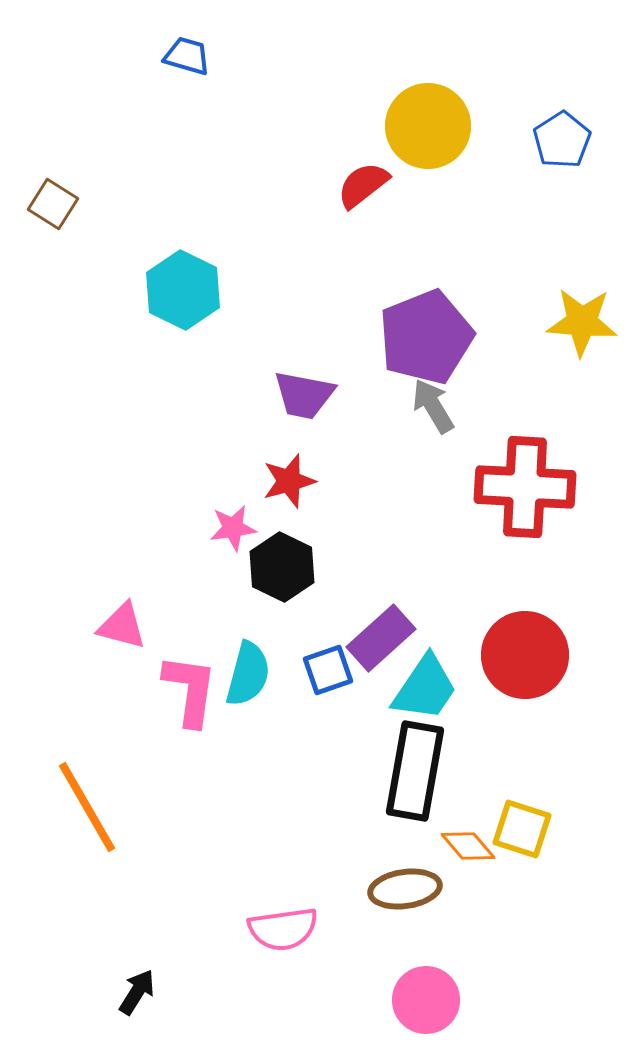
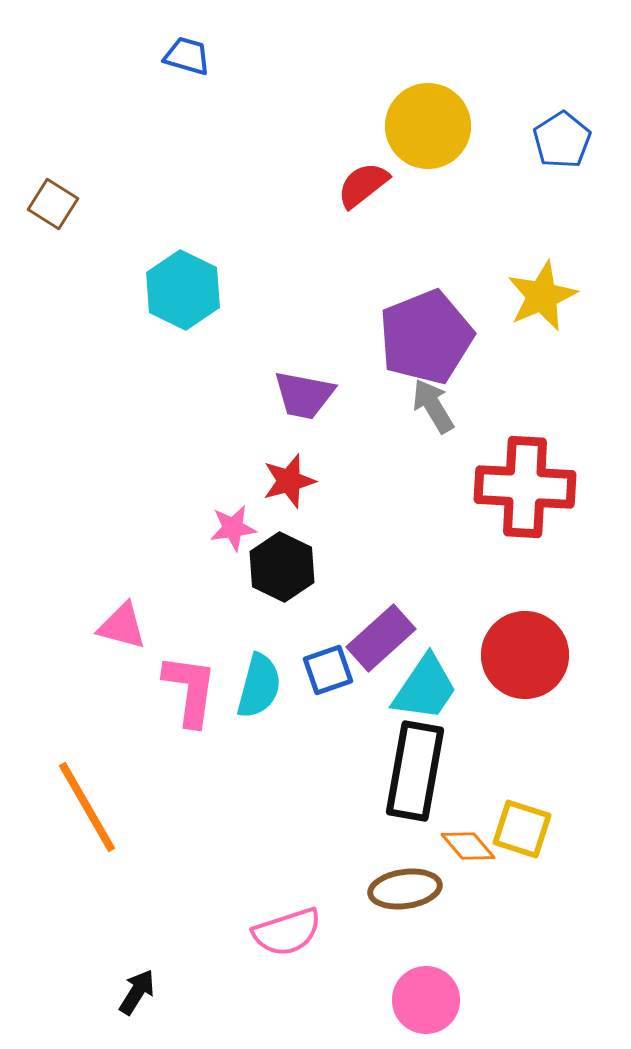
yellow star: moved 40 px left, 26 px up; rotated 28 degrees counterclockwise
cyan semicircle: moved 11 px right, 12 px down
pink semicircle: moved 4 px right, 3 px down; rotated 10 degrees counterclockwise
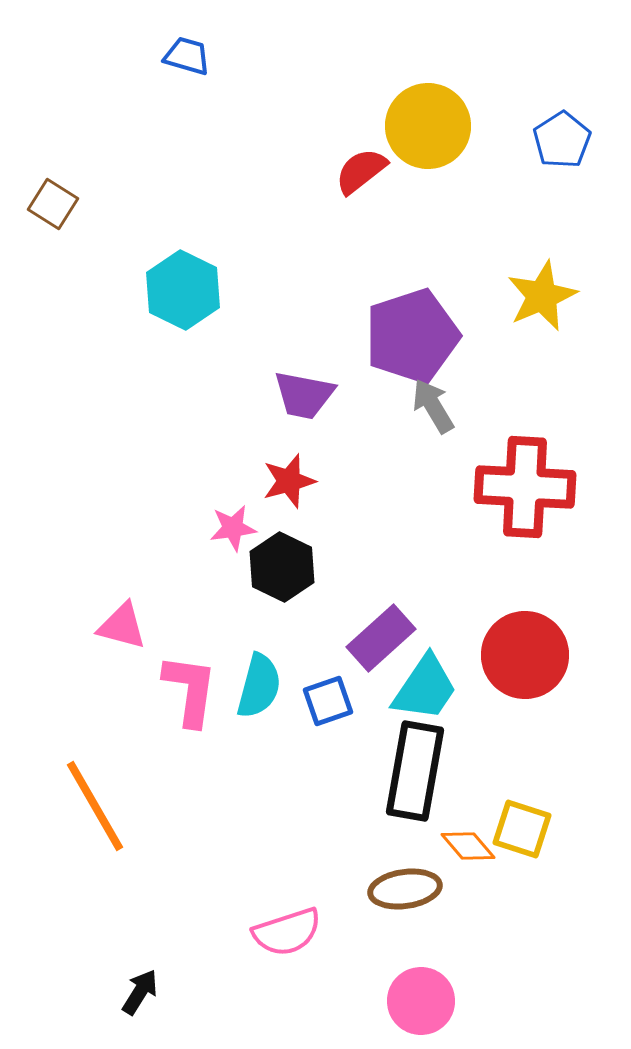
red semicircle: moved 2 px left, 14 px up
purple pentagon: moved 14 px left, 1 px up; rotated 4 degrees clockwise
blue square: moved 31 px down
orange line: moved 8 px right, 1 px up
black arrow: moved 3 px right
pink circle: moved 5 px left, 1 px down
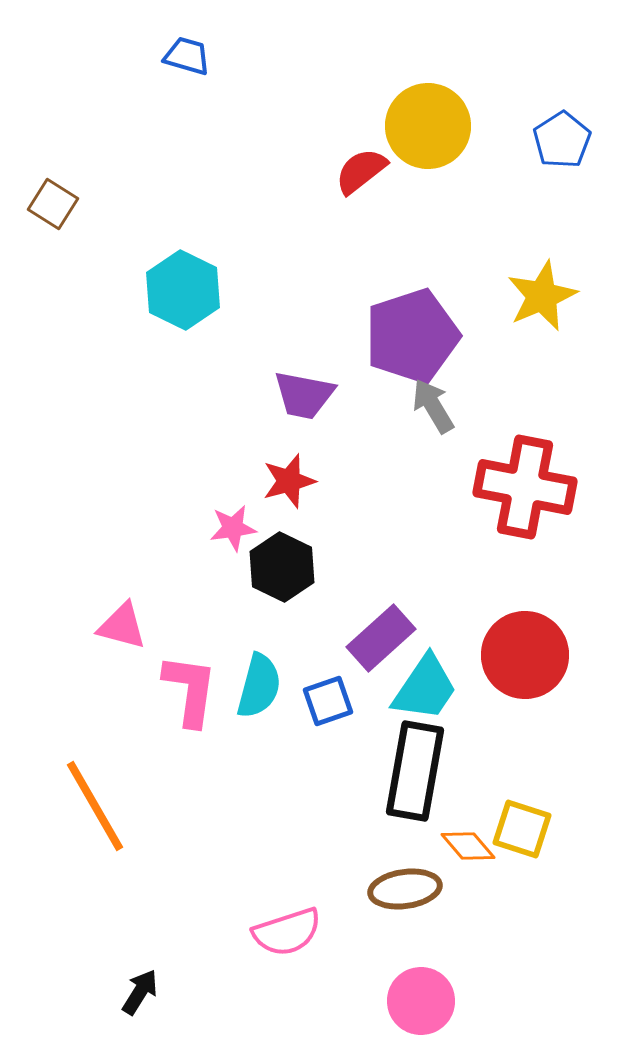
red cross: rotated 8 degrees clockwise
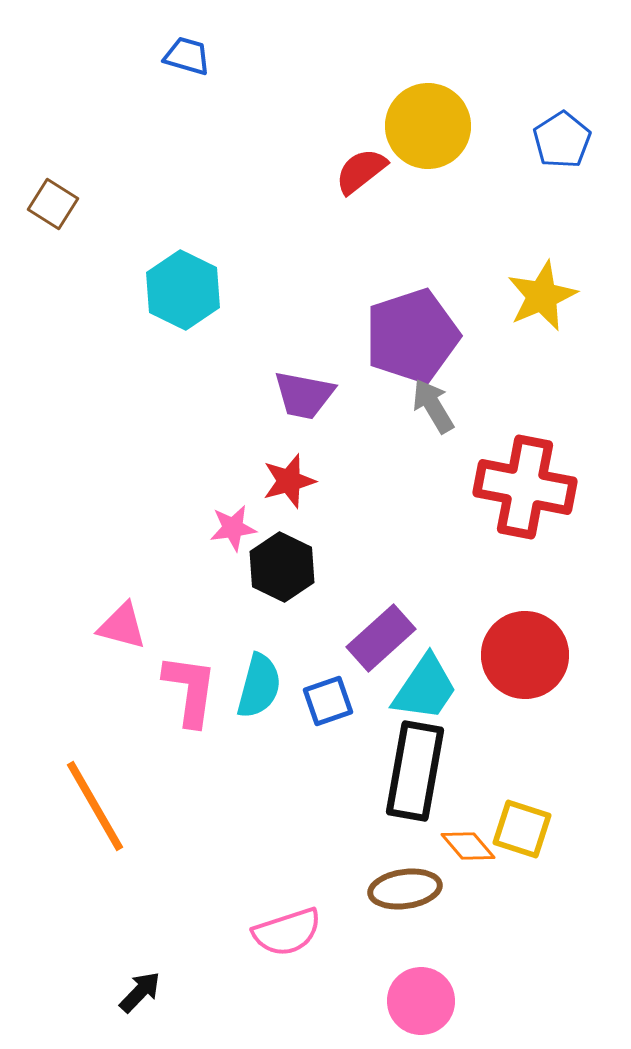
black arrow: rotated 12 degrees clockwise
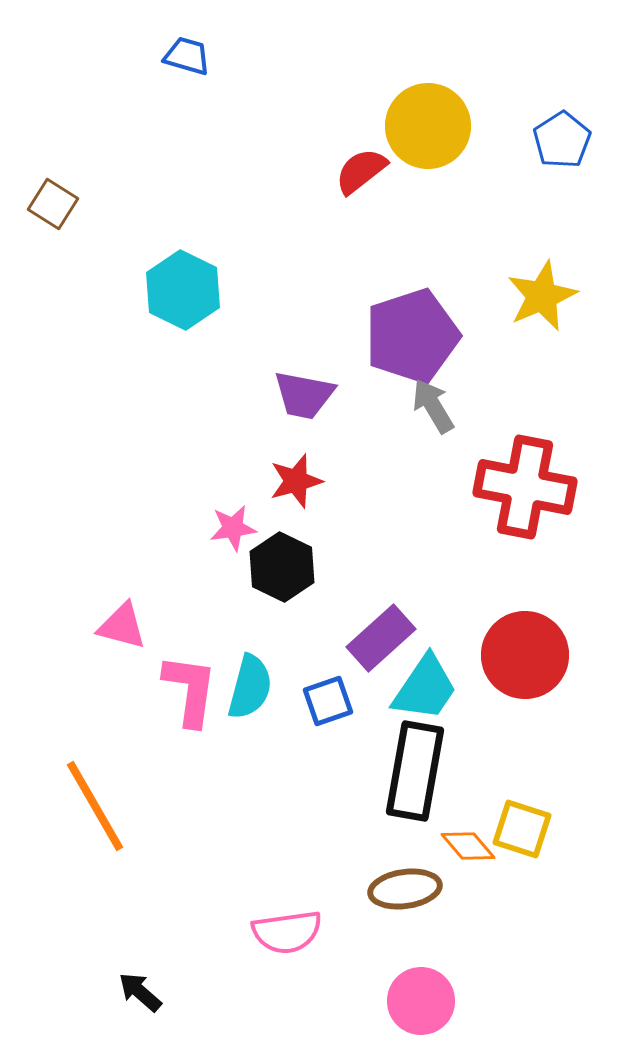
red star: moved 7 px right
cyan semicircle: moved 9 px left, 1 px down
pink semicircle: rotated 10 degrees clockwise
black arrow: rotated 93 degrees counterclockwise
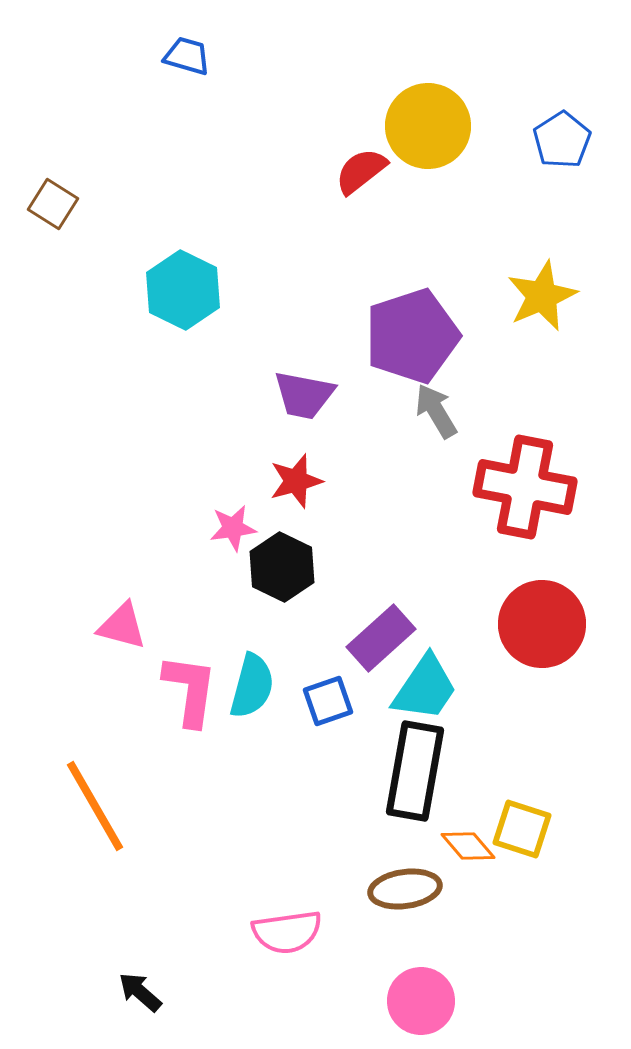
gray arrow: moved 3 px right, 5 px down
red circle: moved 17 px right, 31 px up
cyan semicircle: moved 2 px right, 1 px up
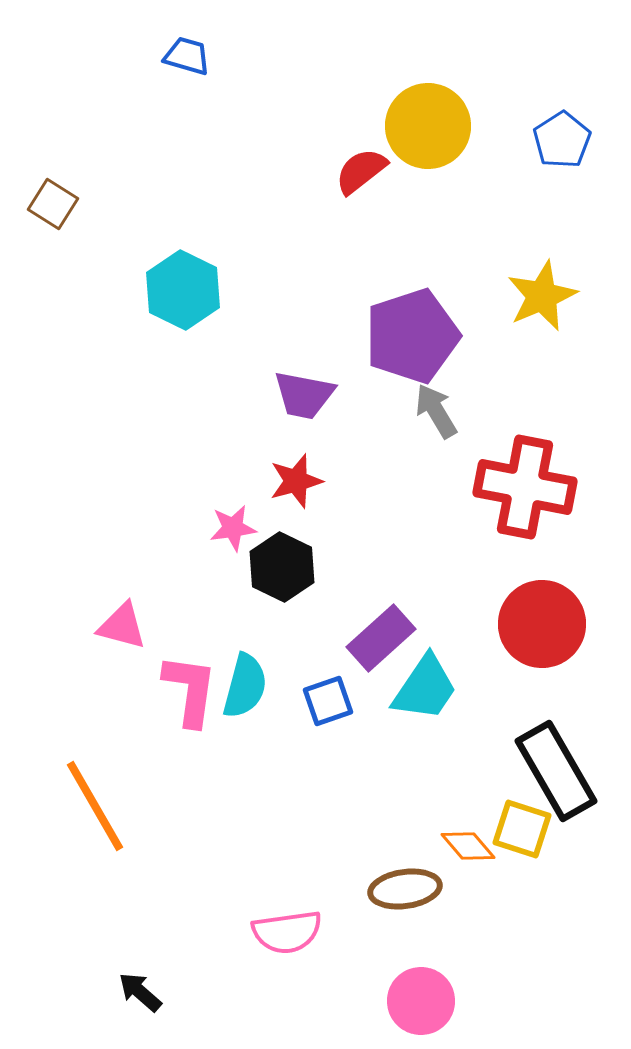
cyan semicircle: moved 7 px left
black rectangle: moved 141 px right; rotated 40 degrees counterclockwise
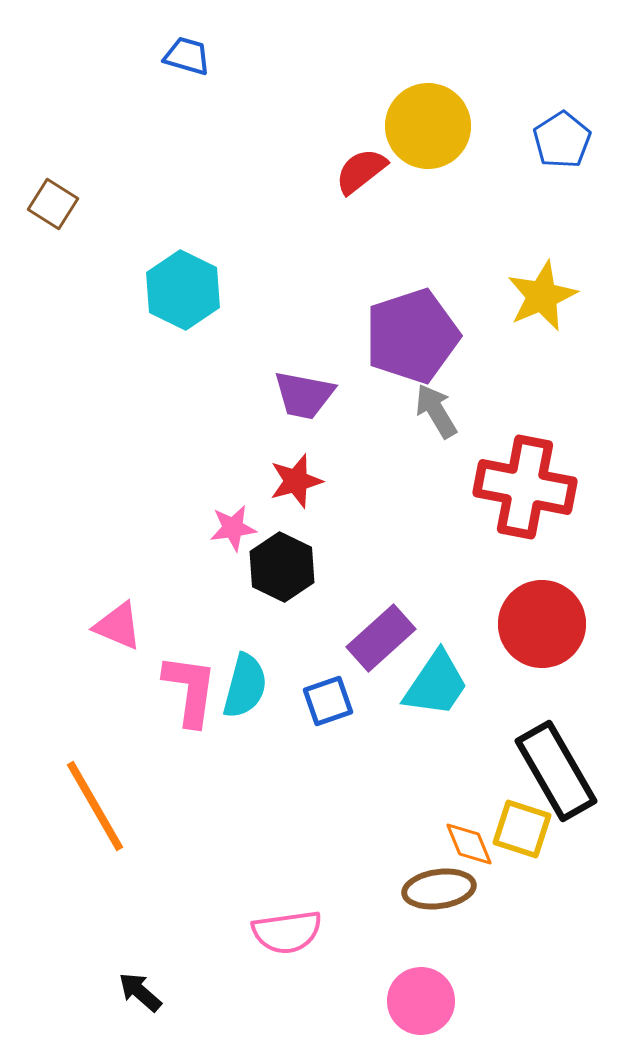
pink triangle: moved 4 px left; rotated 8 degrees clockwise
cyan trapezoid: moved 11 px right, 4 px up
orange diamond: moved 1 px right, 2 px up; rotated 18 degrees clockwise
brown ellipse: moved 34 px right
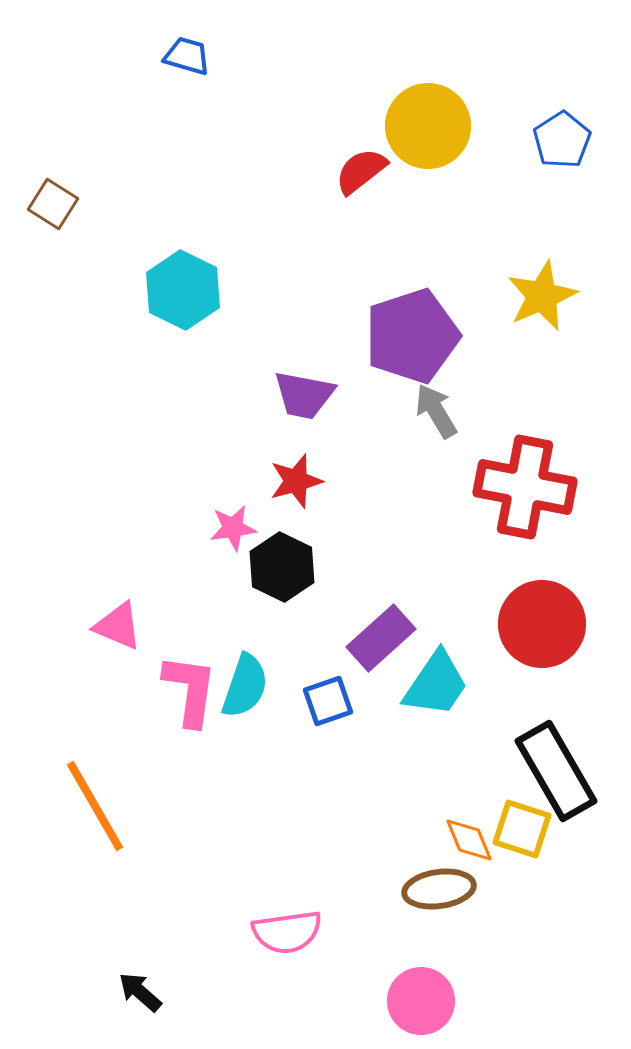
cyan semicircle: rotated 4 degrees clockwise
orange diamond: moved 4 px up
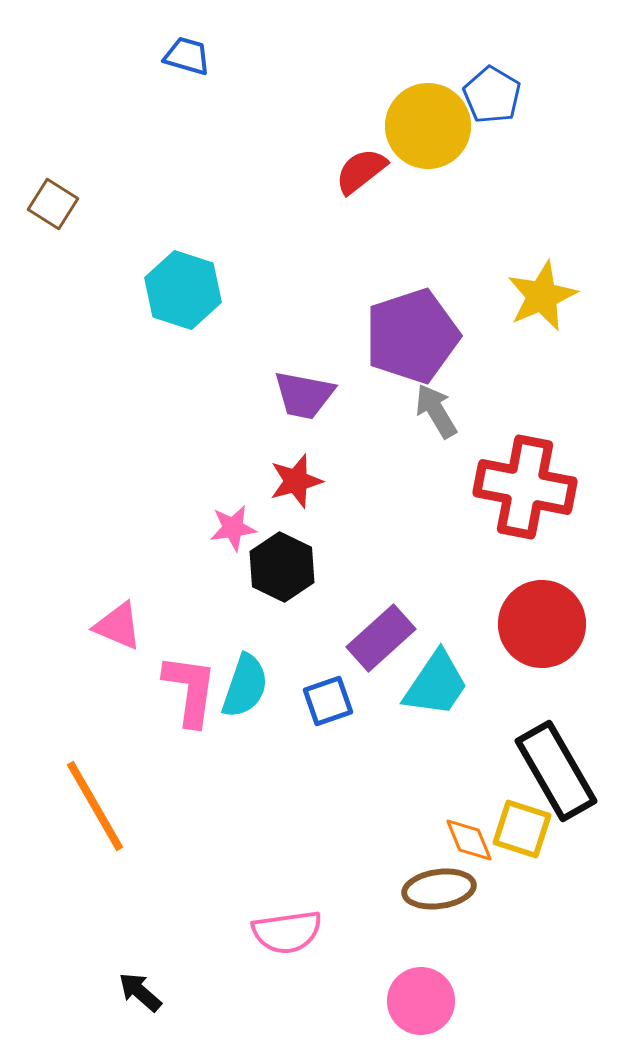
blue pentagon: moved 70 px left, 45 px up; rotated 8 degrees counterclockwise
cyan hexagon: rotated 8 degrees counterclockwise
